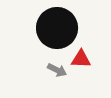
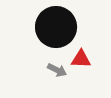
black circle: moved 1 px left, 1 px up
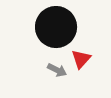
red triangle: rotated 50 degrees counterclockwise
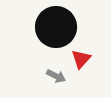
gray arrow: moved 1 px left, 6 px down
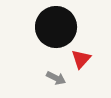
gray arrow: moved 2 px down
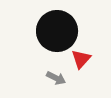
black circle: moved 1 px right, 4 px down
